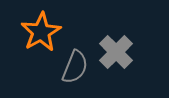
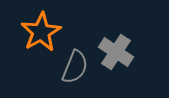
gray cross: rotated 12 degrees counterclockwise
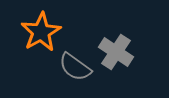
gray semicircle: rotated 104 degrees clockwise
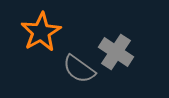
gray semicircle: moved 4 px right, 2 px down
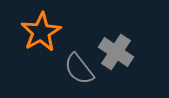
gray semicircle: rotated 16 degrees clockwise
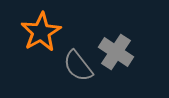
gray semicircle: moved 1 px left, 3 px up
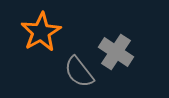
gray semicircle: moved 1 px right, 6 px down
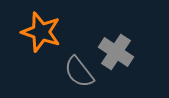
orange star: rotated 24 degrees counterclockwise
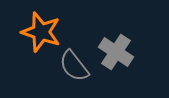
gray semicircle: moved 5 px left, 6 px up
